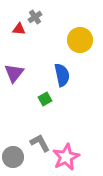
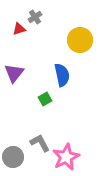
red triangle: rotated 24 degrees counterclockwise
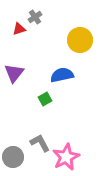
blue semicircle: rotated 90 degrees counterclockwise
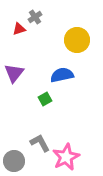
yellow circle: moved 3 px left
gray circle: moved 1 px right, 4 px down
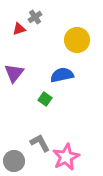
green square: rotated 24 degrees counterclockwise
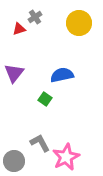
yellow circle: moved 2 px right, 17 px up
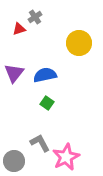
yellow circle: moved 20 px down
blue semicircle: moved 17 px left
green square: moved 2 px right, 4 px down
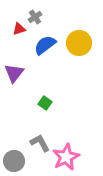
blue semicircle: moved 30 px up; rotated 25 degrees counterclockwise
green square: moved 2 px left
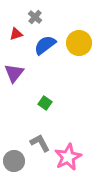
gray cross: rotated 16 degrees counterclockwise
red triangle: moved 3 px left, 5 px down
pink star: moved 2 px right
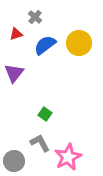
green square: moved 11 px down
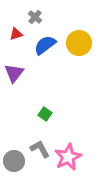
gray L-shape: moved 6 px down
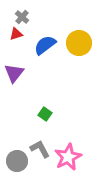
gray cross: moved 13 px left
gray circle: moved 3 px right
